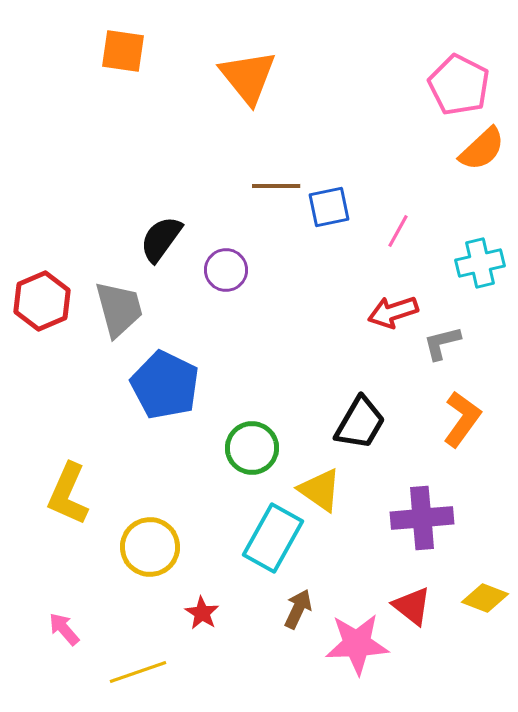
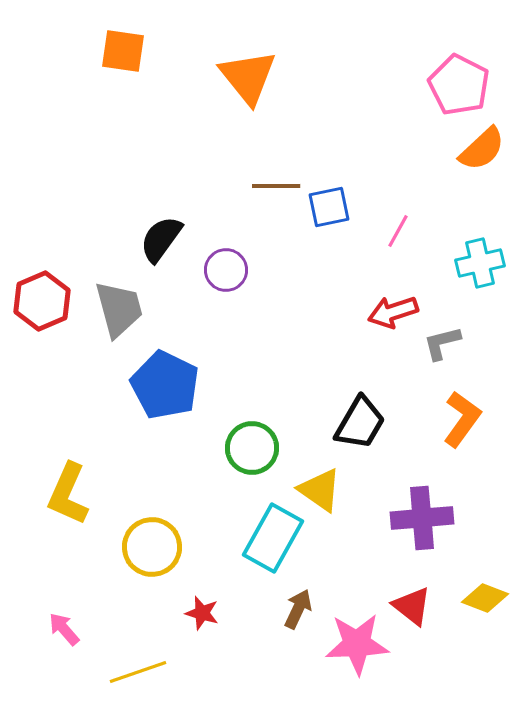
yellow circle: moved 2 px right
red star: rotated 16 degrees counterclockwise
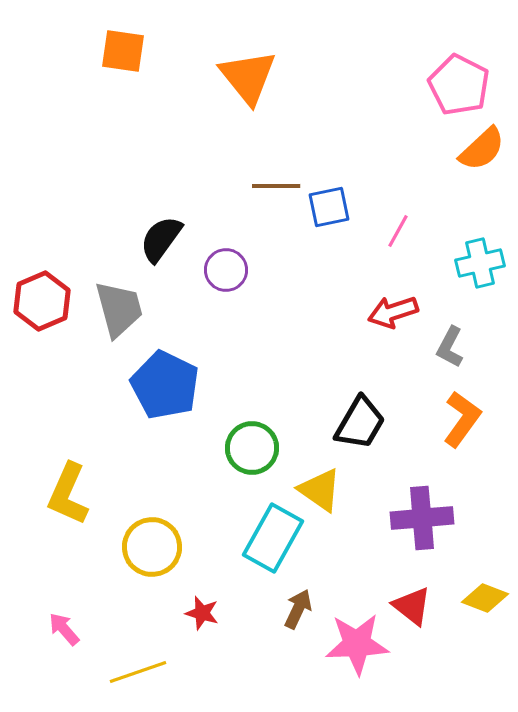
gray L-shape: moved 8 px right, 4 px down; rotated 48 degrees counterclockwise
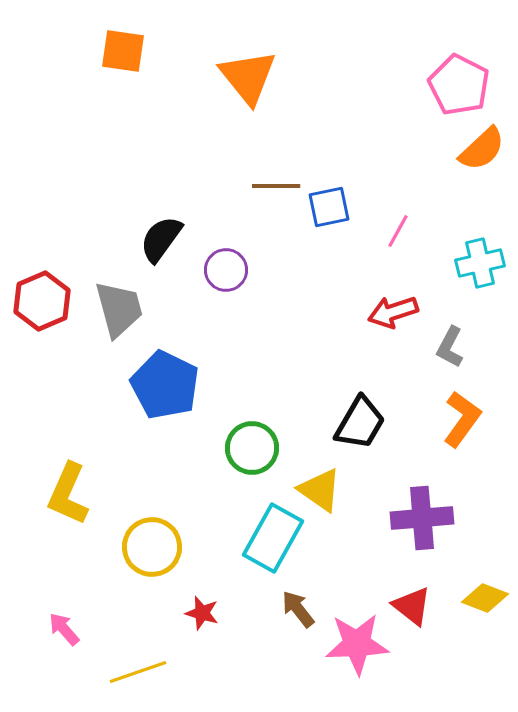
brown arrow: rotated 63 degrees counterclockwise
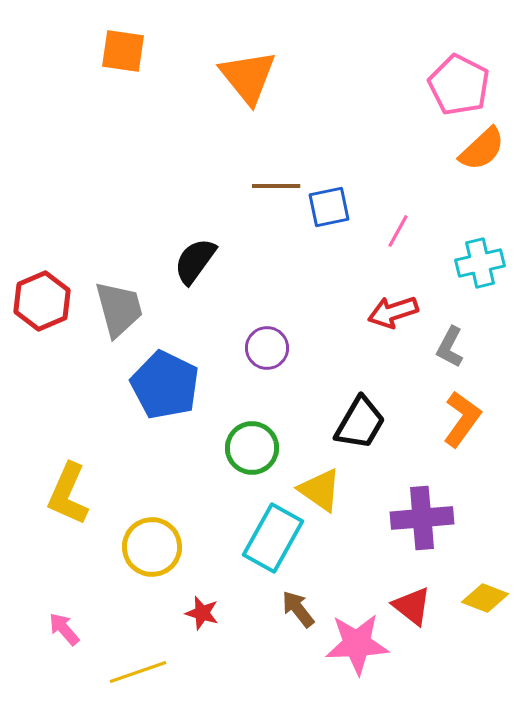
black semicircle: moved 34 px right, 22 px down
purple circle: moved 41 px right, 78 px down
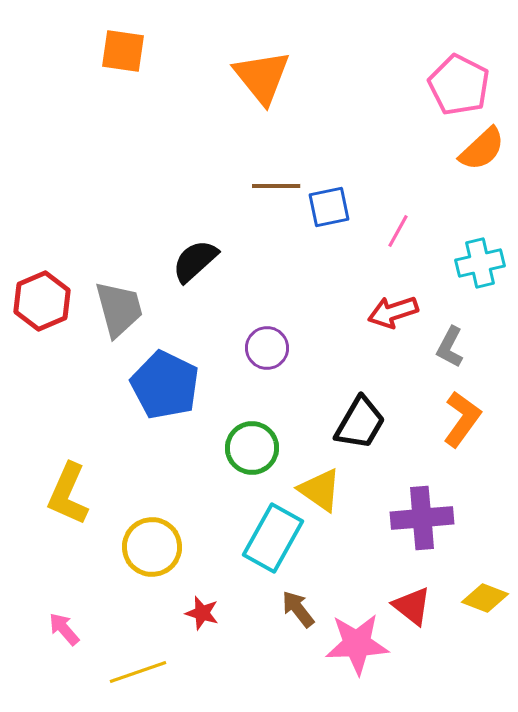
orange triangle: moved 14 px right
black semicircle: rotated 12 degrees clockwise
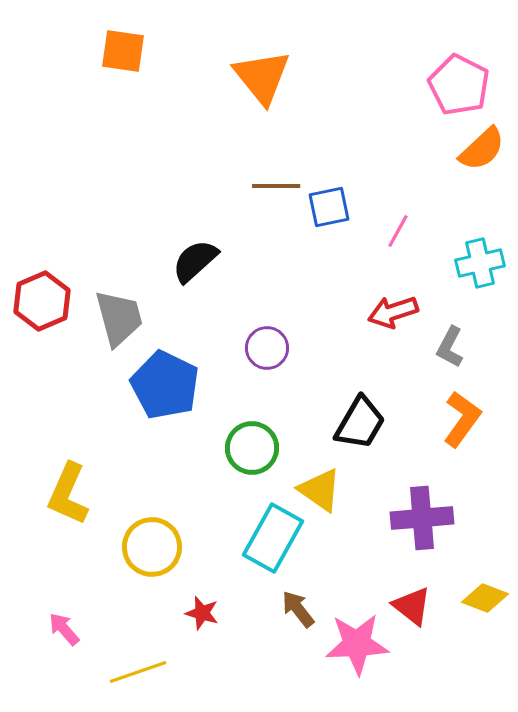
gray trapezoid: moved 9 px down
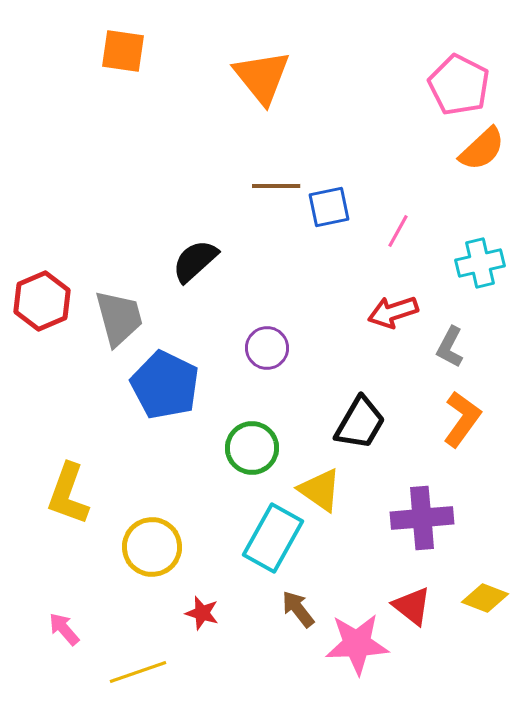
yellow L-shape: rotated 4 degrees counterclockwise
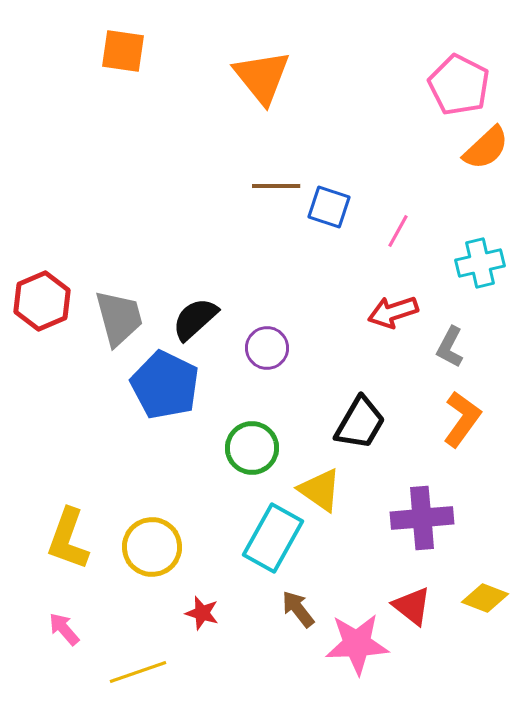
orange semicircle: moved 4 px right, 1 px up
blue square: rotated 30 degrees clockwise
black semicircle: moved 58 px down
yellow L-shape: moved 45 px down
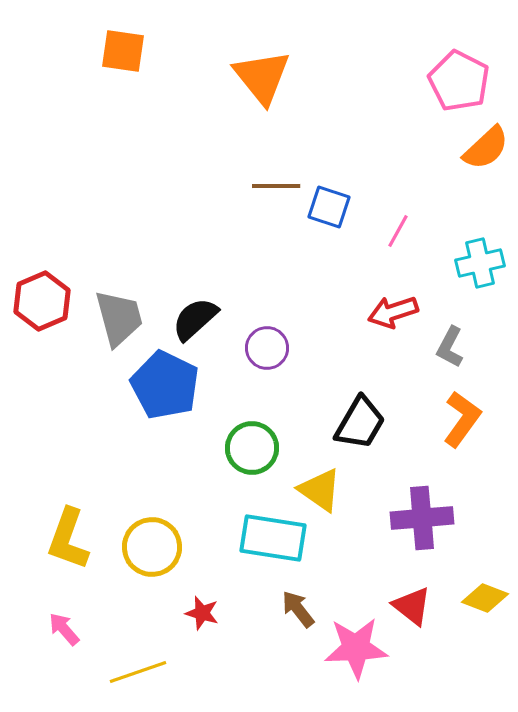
pink pentagon: moved 4 px up
cyan rectangle: rotated 70 degrees clockwise
pink star: moved 1 px left, 4 px down
